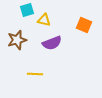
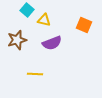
cyan square: rotated 32 degrees counterclockwise
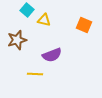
purple semicircle: moved 12 px down
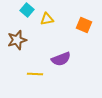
yellow triangle: moved 3 px right, 1 px up; rotated 24 degrees counterclockwise
purple semicircle: moved 9 px right, 4 px down
